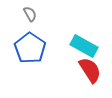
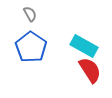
blue pentagon: moved 1 px right, 1 px up
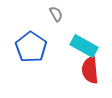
gray semicircle: moved 26 px right
red semicircle: rotated 152 degrees counterclockwise
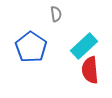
gray semicircle: rotated 21 degrees clockwise
cyan rectangle: rotated 72 degrees counterclockwise
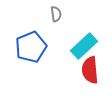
blue pentagon: rotated 16 degrees clockwise
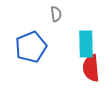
cyan rectangle: moved 2 px right, 2 px up; rotated 48 degrees counterclockwise
red semicircle: moved 1 px right, 2 px up
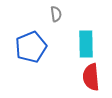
red semicircle: moved 9 px down
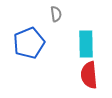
blue pentagon: moved 2 px left, 4 px up
red semicircle: moved 2 px left, 2 px up
